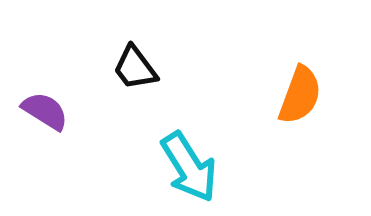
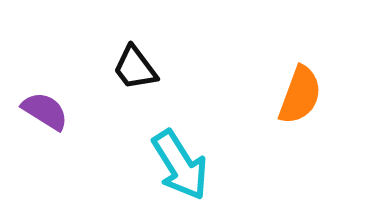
cyan arrow: moved 9 px left, 2 px up
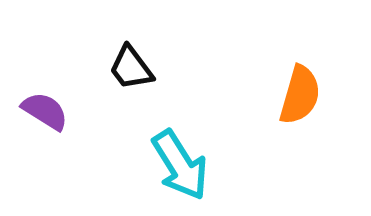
black trapezoid: moved 4 px left
orange semicircle: rotated 4 degrees counterclockwise
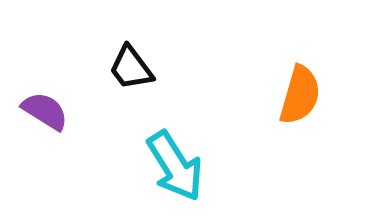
cyan arrow: moved 5 px left, 1 px down
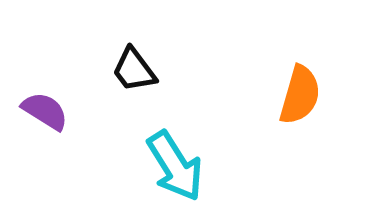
black trapezoid: moved 3 px right, 2 px down
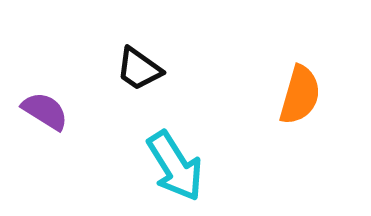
black trapezoid: moved 5 px right, 1 px up; rotated 18 degrees counterclockwise
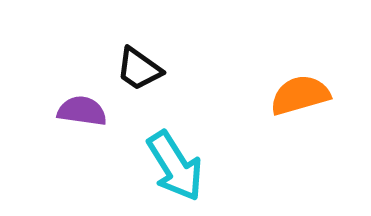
orange semicircle: rotated 122 degrees counterclockwise
purple semicircle: moved 37 px right; rotated 24 degrees counterclockwise
